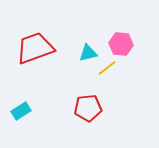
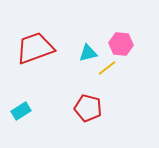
red pentagon: rotated 20 degrees clockwise
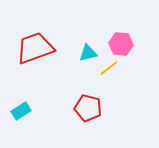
yellow line: moved 2 px right
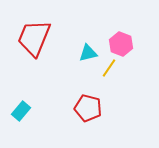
pink hexagon: rotated 15 degrees clockwise
red trapezoid: moved 1 px left, 10 px up; rotated 48 degrees counterclockwise
yellow line: rotated 18 degrees counterclockwise
cyan rectangle: rotated 18 degrees counterclockwise
